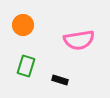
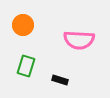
pink semicircle: rotated 12 degrees clockwise
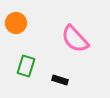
orange circle: moved 7 px left, 2 px up
pink semicircle: moved 4 px left, 1 px up; rotated 44 degrees clockwise
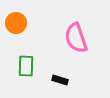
pink semicircle: moved 1 px right, 1 px up; rotated 24 degrees clockwise
green rectangle: rotated 15 degrees counterclockwise
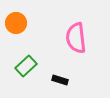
pink semicircle: rotated 12 degrees clockwise
green rectangle: rotated 45 degrees clockwise
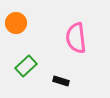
black rectangle: moved 1 px right, 1 px down
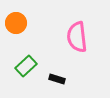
pink semicircle: moved 1 px right, 1 px up
black rectangle: moved 4 px left, 2 px up
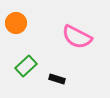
pink semicircle: rotated 56 degrees counterclockwise
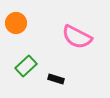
black rectangle: moved 1 px left
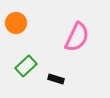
pink semicircle: rotated 92 degrees counterclockwise
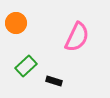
black rectangle: moved 2 px left, 2 px down
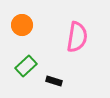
orange circle: moved 6 px right, 2 px down
pink semicircle: rotated 16 degrees counterclockwise
